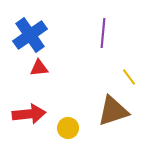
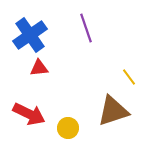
purple line: moved 17 px left, 5 px up; rotated 24 degrees counterclockwise
red arrow: rotated 32 degrees clockwise
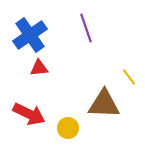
brown triangle: moved 9 px left, 7 px up; rotated 20 degrees clockwise
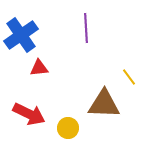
purple line: rotated 16 degrees clockwise
blue cross: moved 9 px left
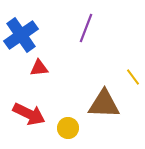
purple line: rotated 24 degrees clockwise
yellow line: moved 4 px right
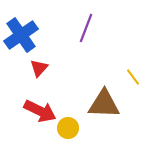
red triangle: rotated 42 degrees counterclockwise
red arrow: moved 11 px right, 3 px up
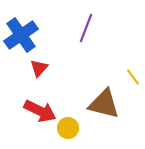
brown triangle: rotated 12 degrees clockwise
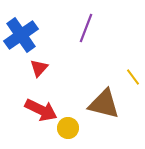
red arrow: moved 1 px right, 1 px up
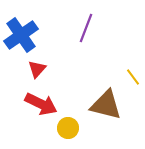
red triangle: moved 2 px left, 1 px down
brown triangle: moved 2 px right, 1 px down
red arrow: moved 6 px up
